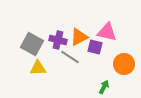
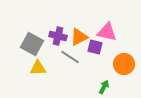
purple cross: moved 4 px up
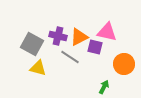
yellow triangle: rotated 18 degrees clockwise
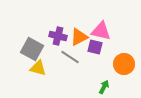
pink triangle: moved 6 px left, 1 px up
gray square: moved 5 px down
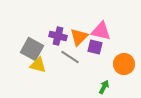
orange triangle: rotated 18 degrees counterclockwise
yellow triangle: moved 3 px up
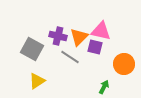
yellow triangle: moved 1 px left, 16 px down; rotated 48 degrees counterclockwise
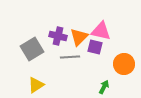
gray square: rotated 30 degrees clockwise
gray line: rotated 36 degrees counterclockwise
yellow triangle: moved 1 px left, 4 px down
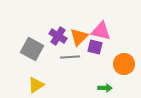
purple cross: rotated 18 degrees clockwise
gray square: rotated 30 degrees counterclockwise
green arrow: moved 1 px right, 1 px down; rotated 64 degrees clockwise
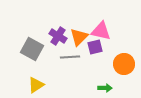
purple square: rotated 28 degrees counterclockwise
